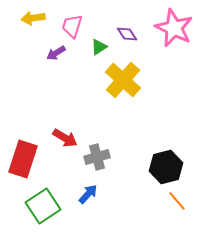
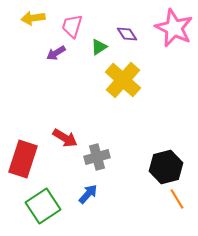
orange line: moved 2 px up; rotated 10 degrees clockwise
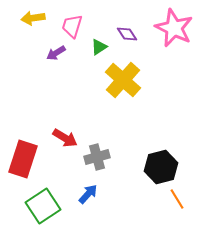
black hexagon: moved 5 px left
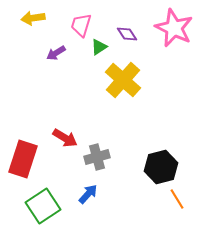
pink trapezoid: moved 9 px right, 1 px up
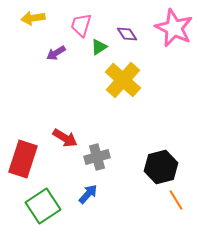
orange line: moved 1 px left, 1 px down
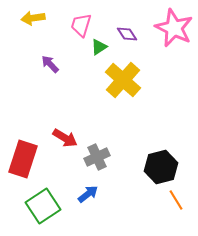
purple arrow: moved 6 px left, 11 px down; rotated 78 degrees clockwise
gray cross: rotated 10 degrees counterclockwise
blue arrow: rotated 10 degrees clockwise
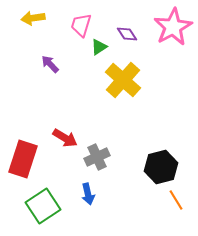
pink star: moved 1 px left, 1 px up; rotated 18 degrees clockwise
blue arrow: rotated 115 degrees clockwise
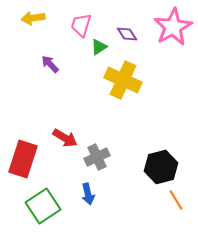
yellow cross: rotated 18 degrees counterclockwise
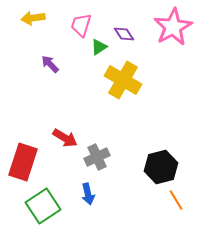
purple diamond: moved 3 px left
yellow cross: rotated 6 degrees clockwise
red rectangle: moved 3 px down
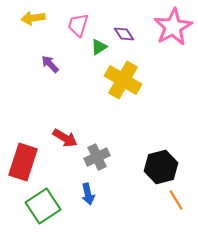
pink trapezoid: moved 3 px left
